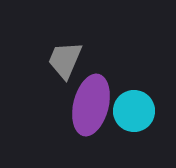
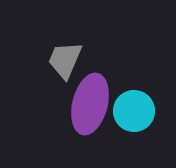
purple ellipse: moved 1 px left, 1 px up
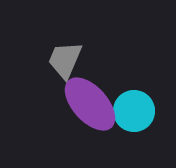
purple ellipse: rotated 56 degrees counterclockwise
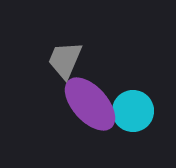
cyan circle: moved 1 px left
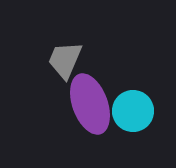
purple ellipse: rotated 22 degrees clockwise
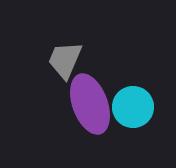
cyan circle: moved 4 px up
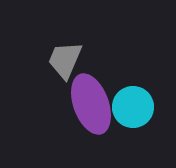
purple ellipse: moved 1 px right
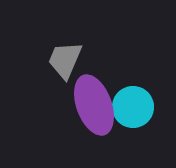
purple ellipse: moved 3 px right, 1 px down
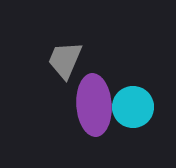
purple ellipse: rotated 16 degrees clockwise
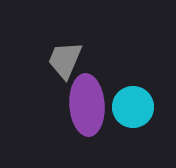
purple ellipse: moved 7 px left
